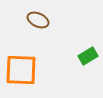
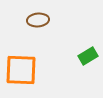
brown ellipse: rotated 30 degrees counterclockwise
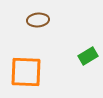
orange square: moved 5 px right, 2 px down
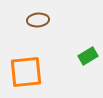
orange square: rotated 8 degrees counterclockwise
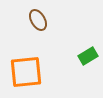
brown ellipse: rotated 65 degrees clockwise
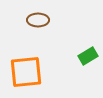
brown ellipse: rotated 60 degrees counterclockwise
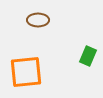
green rectangle: rotated 36 degrees counterclockwise
